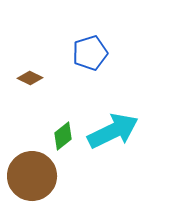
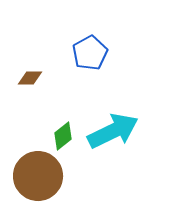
blue pentagon: rotated 12 degrees counterclockwise
brown diamond: rotated 25 degrees counterclockwise
brown circle: moved 6 px right
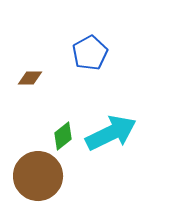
cyan arrow: moved 2 px left, 2 px down
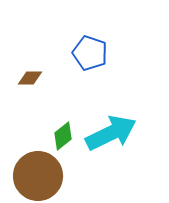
blue pentagon: rotated 24 degrees counterclockwise
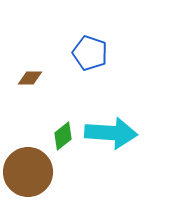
cyan arrow: rotated 30 degrees clockwise
brown circle: moved 10 px left, 4 px up
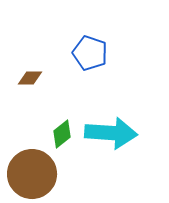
green diamond: moved 1 px left, 2 px up
brown circle: moved 4 px right, 2 px down
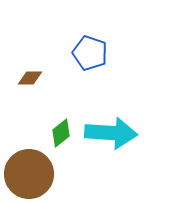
green diamond: moved 1 px left, 1 px up
brown circle: moved 3 px left
